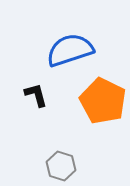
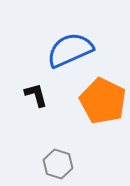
blue semicircle: rotated 6 degrees counterclockwise
gray hexagon: moved 3 px left, 2 px up
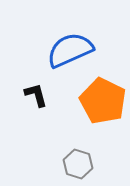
gray hexagon: moved 20 px right
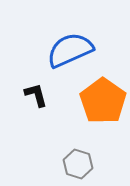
orange pentagon: rotated 9 degrees clockwise
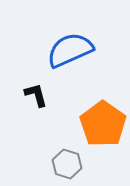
orange pentagon: moved 23 px down
gray hexagon: moved 11 px left
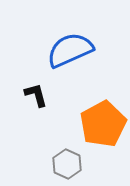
orange pentagon: rotated 9 degrees clockwise
gray hexagon: rotated 8 degrees clockwise
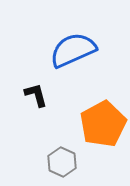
blue semicircle: moved 3 px right
gray hexagon: moved 5 px left, 2 px up
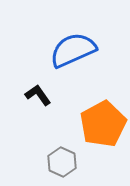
black L-shape: moved 2 px right; rotated 20 degrees counterclockwise
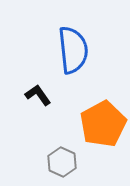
blue semicircle: rotated 108 degrees clockwise
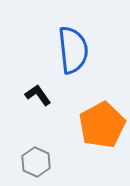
orange pentagon: moved 1 px left, 1 px down
gray hexagon: moved 26 px left
